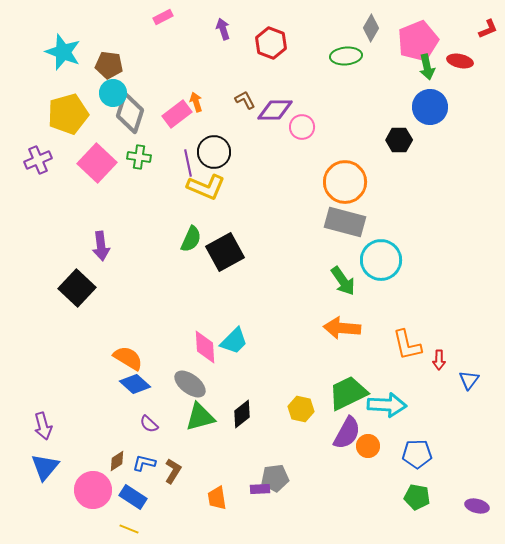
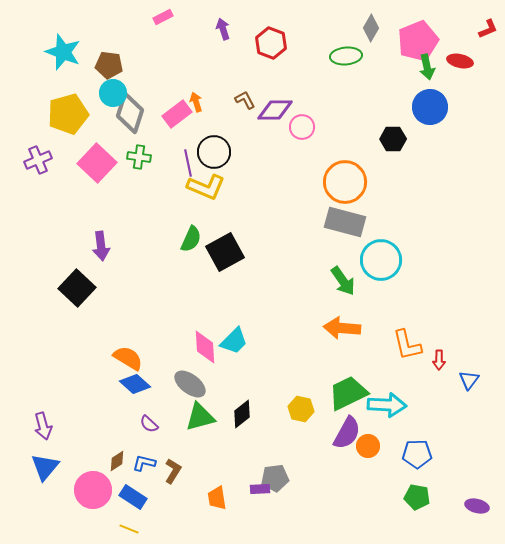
black hexagon at (399, 140): moved 6 px left, 1 px up
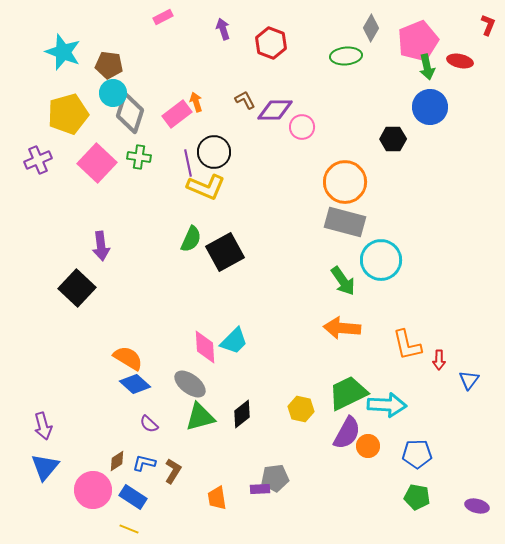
red L-shape at (488, 29): moved 4 px up; rotated 45 degrees counterclockwise
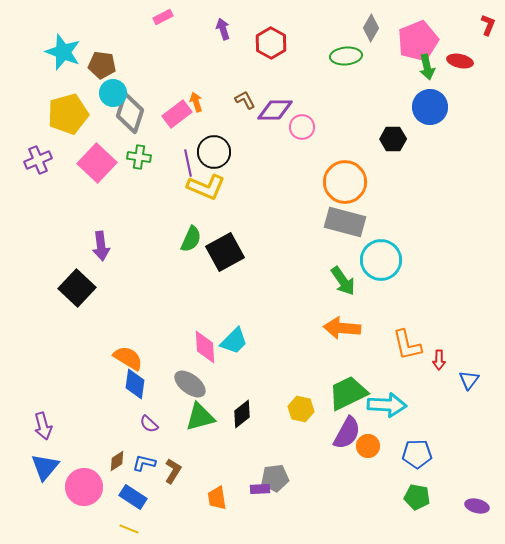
red hexagon at (271, 43): rotated 8 degrees clockwise
brown pentagon at (109, 65): moved 7 px left
blue diamond at (135, 384): rotated 56 degrees clockwise
pink circle at (93, 490): moved 9 px left, 3 px up
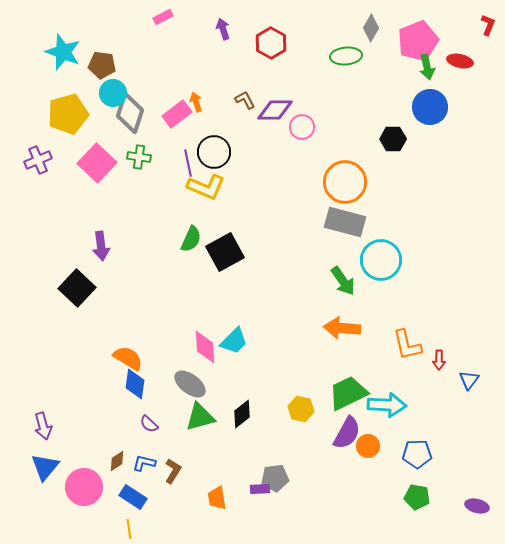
yellow line at (129, 529): rotated 60 degrees clockwise
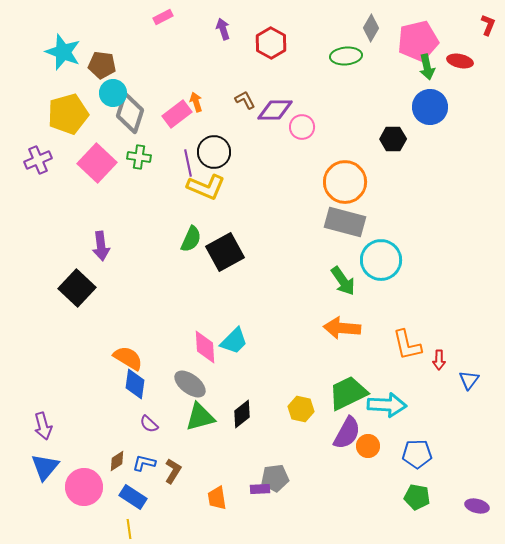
pink pentagon at (418, 41): rotated 9 degrees clockwise
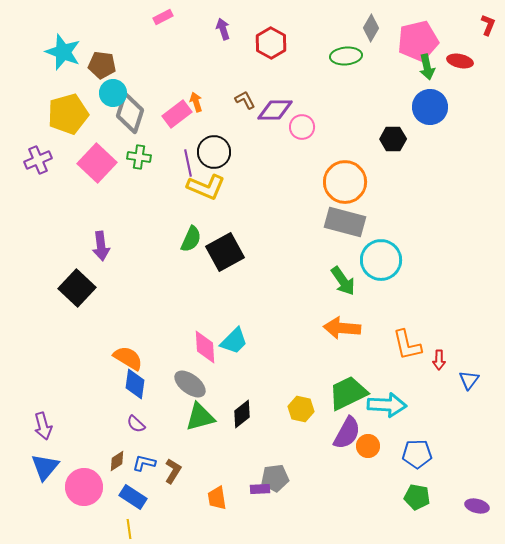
purple semicircle at (149, 424): moved 13 px left
